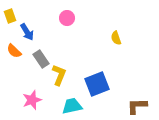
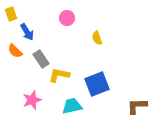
yellow rectangle: moved 1 px right, 2 px up
yellow semicircle: moved 19 px left
orange semicircle: moved 1 px right
yellow L-shape: rotated 100 degrees counterclockwise
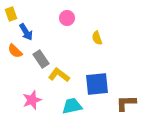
blue arrow: moved 1 px left
yellow L-shape: rotated 25 degrees clockwise
blue square: rotated 15 degrees clockwise
brown L-shape: moved 11 px left, 3 px up
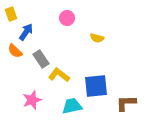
blue arrow: rotated 114 degrees counterclockwise
yellow semicircle: rotated 56 degrees counterclockwise
blue square: moved 1 px left, 2 px down
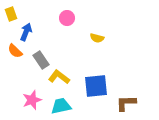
blue arrow: rotated 12 degrees counterclockwise
gray rectangle: moved 1 px down
yellow L-shape: moved 2 px down
cyan trapezoid: moved 11 px left
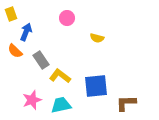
yellow L-shape: moved 1 px right, 1 px up
cyan trapezoid: moved 1 px up
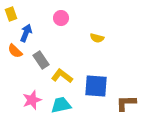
pink circle: moved 6 px left
blue arrow: moved 1 px down
yellow L-shape: moved 2 px right
blue square: rotated 10 degrees clockwise
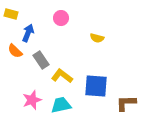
yellow rectangle: rotated 56 degrees counterclockwise
blue arrow: moved 2 px right
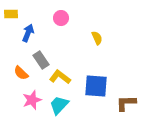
yellow rectangle: rotated 16 degrees counterclockwise
yellow semicircle: rotated 128 degrees counterclockwise
orange semicircle: moved 6 px right, 22 px down
yellow L-shape: moved 2 px left, 1 px down
cyan trapezoid: moved 2 px left; rotated 35 degrees counterclockwise
